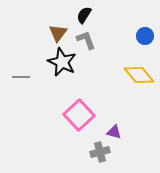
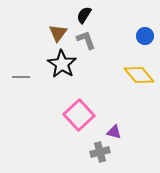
black star: moved 2 px down; rotated 8 degrees clockwise
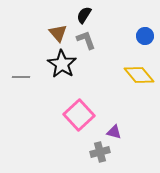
brown triangle: rotated 18 degrees counterclockwise
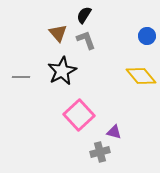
blue circle: moved 2 px right
black star: moved 7 px down; rotated 12 degrees clockwise
yellow diamond: moved 2 px right, 1 px down
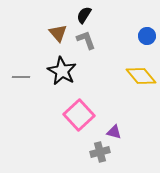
black star: rotated 16 degrees counterclockwise
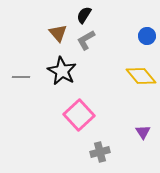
gray L-shape: rotated 100 degrees counterclockwise
purple triangle: moved 29 px right; rotated 42 degrees clockwise
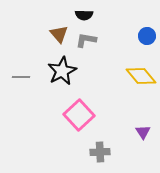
black semicircle: rotated 120 degrees counterclockwise
brown triangle: moved 1 px right, 1 px down
gray L-shape: rotated 40 degrees clockwise
black star: rotated 16 degrees clockwise
gray cross: rotated 12 degrees clockwise
